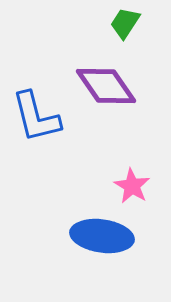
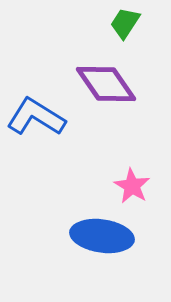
purple diamond: moved 2 px up
blue L-shape: rotated 136 degrees clockwise
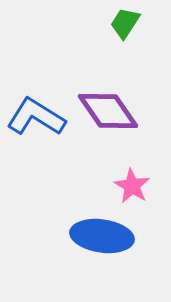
purple diamond: moved 2 px right, 27 px down
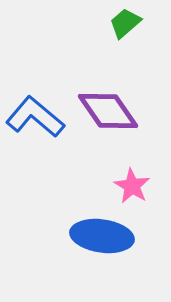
green trapezoid: rotated 16 degrees clockwise
blue L-shape: moved 1 px left; rotated 8 degrees clockwise
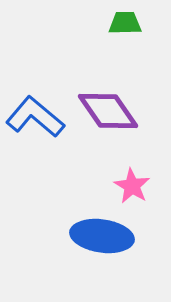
green trapezoid: rotated 40 degrees clockwise
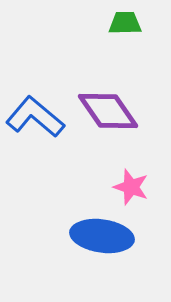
pink star: moved 1 px left, 1 px down; rotated 12 degrees counterclockwise
